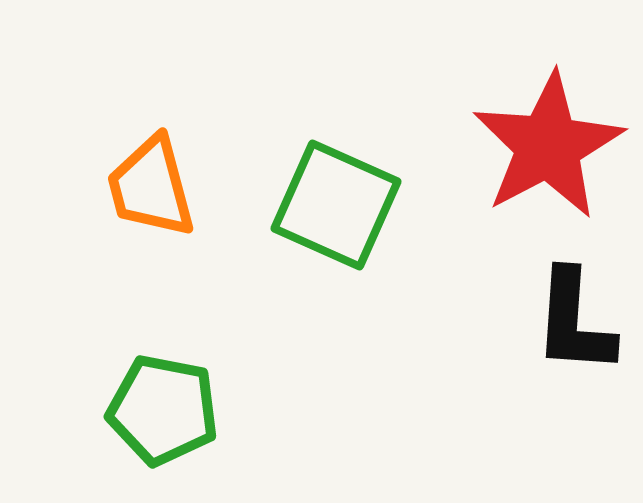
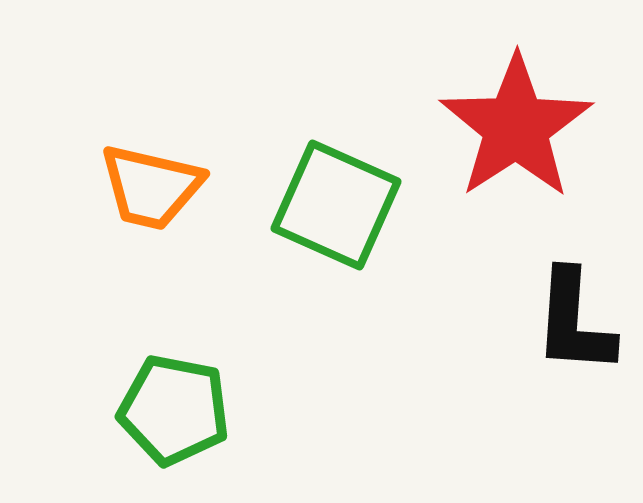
red star: moved 32 px left, 19 px up; rotated 5 degrees counterclockwise
orange trapezoid: rotated 62 degrees counterclockwise
green pentagon: moved 11 px right
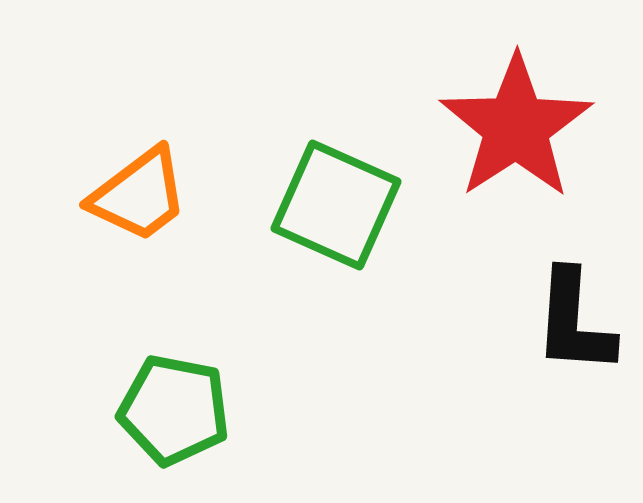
orange trapezoid: moved 12 px left, 8 px down; rotated 50 degrees counterclockwise
